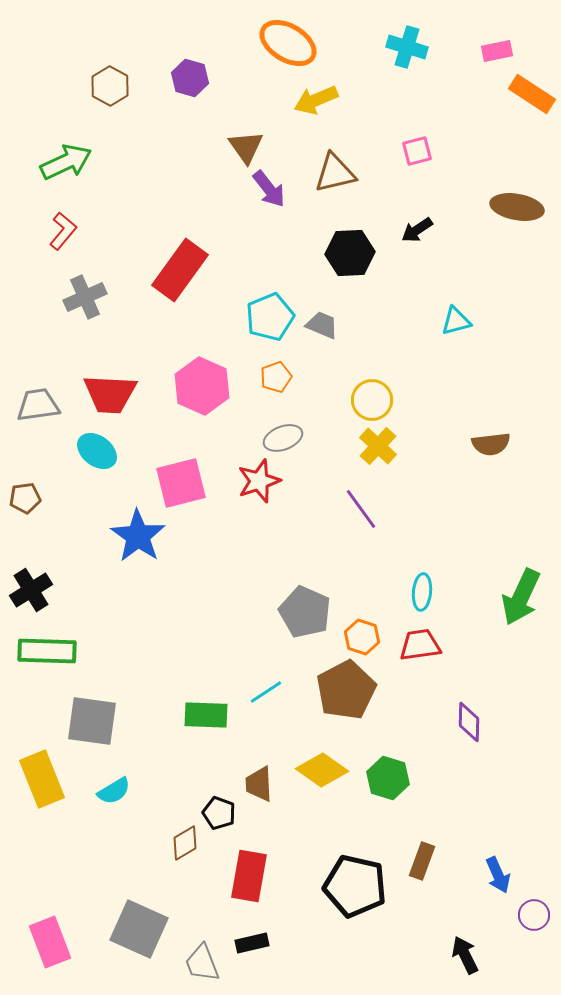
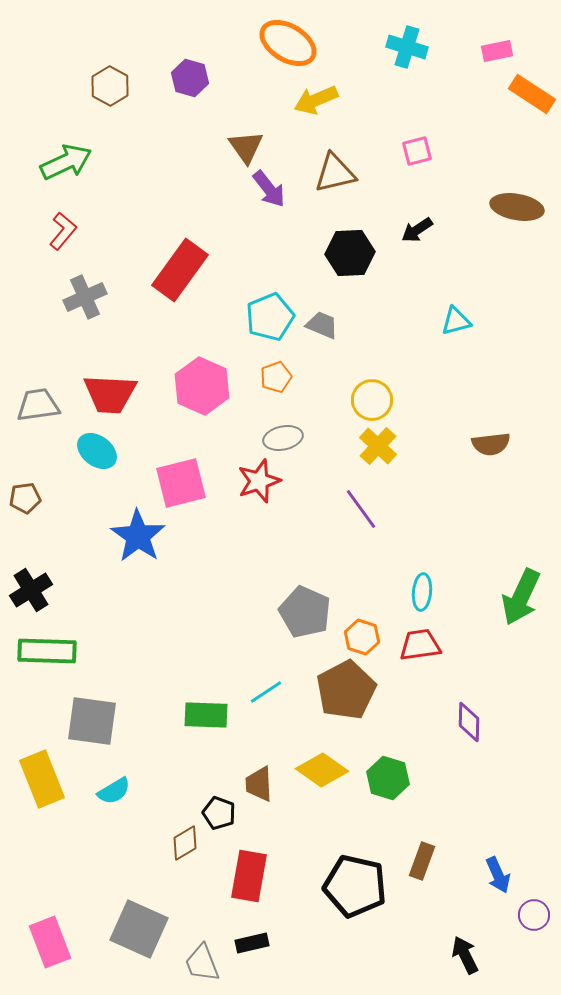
gray ellipse at (283, 438): rotated 9 degrees clockwise
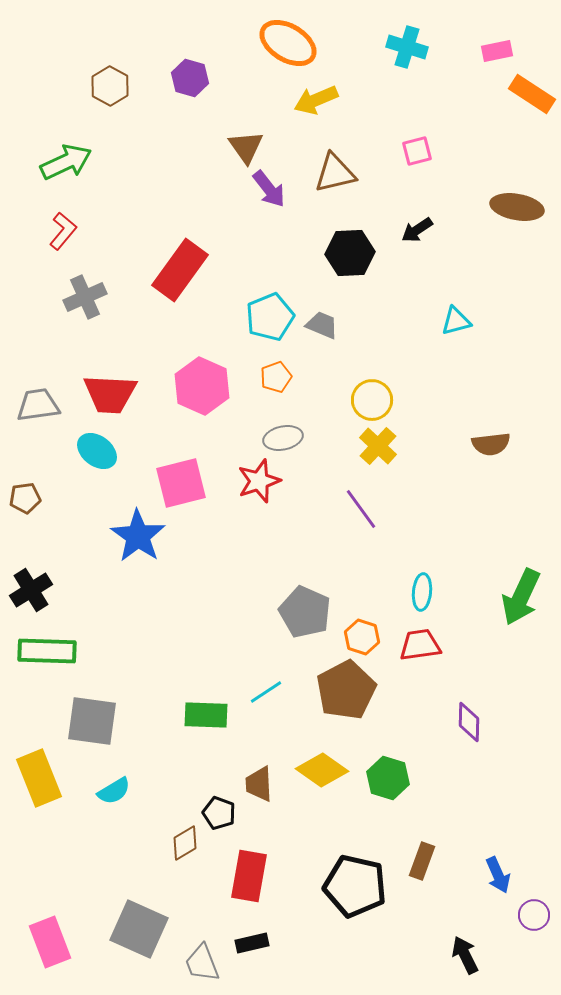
yellow rectangle at (42, 779): moved 3 px left, 1 px up
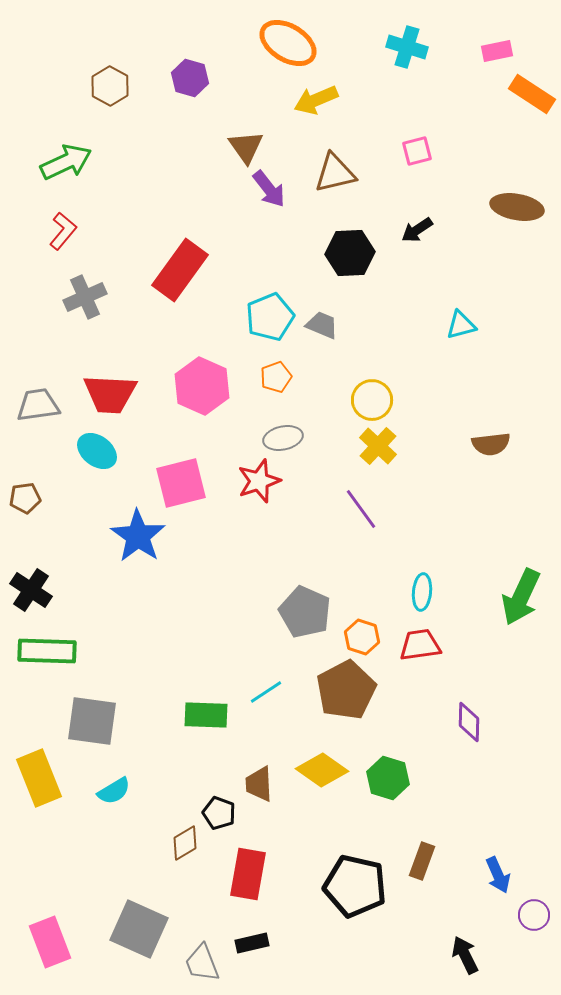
cyan triangle at (456, 321): moved 5 px right, 4 px down
black cross at (31, 590): rotated 24 degrees counterclockwise
red rectangle at (249, 876): moved 1 px left, 2 px up
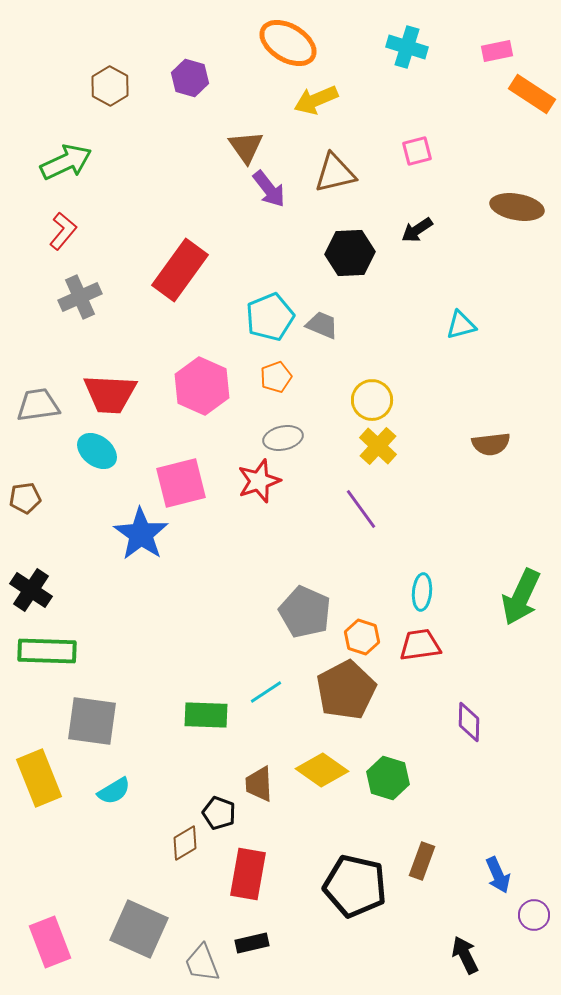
gray cross at (85, 297): moved 5 px left
blue star at (138, 536): moved 3 px right, 2 px up
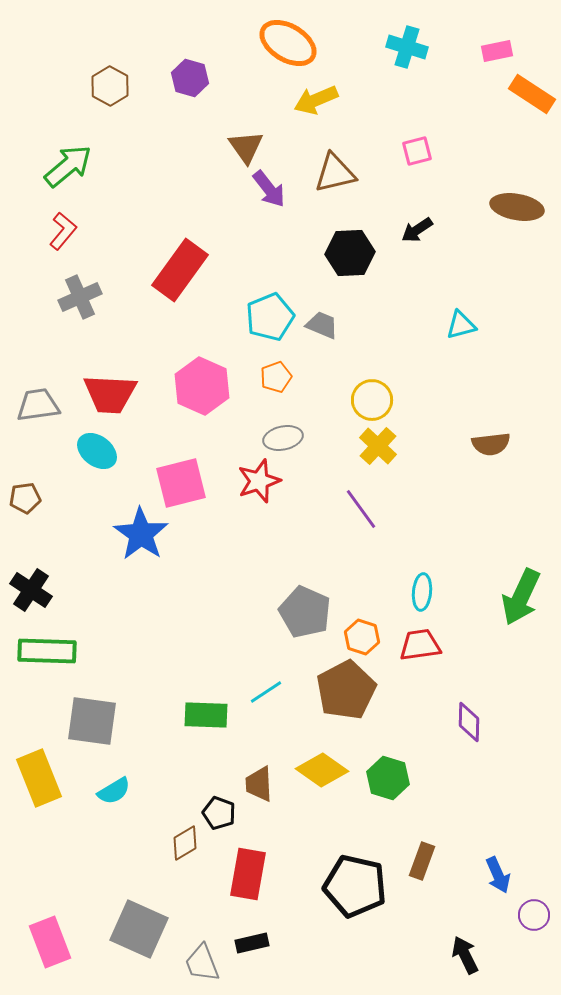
green arrow at (66, 162): moved 2 px right, 4 px down; rotated 15 degrees counterclockwise
